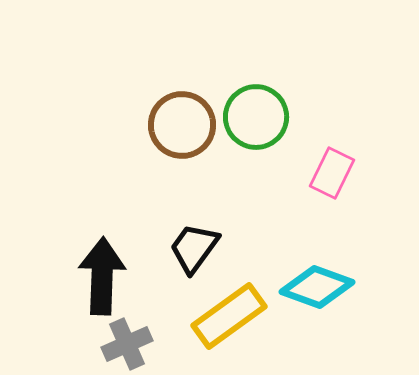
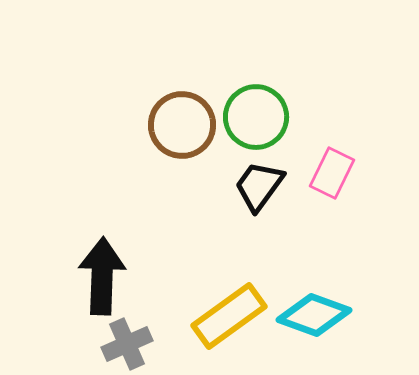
black trapezoid: moved 65 px right, 62 px up
cyan diamond: moved 3 px left, 28 px down
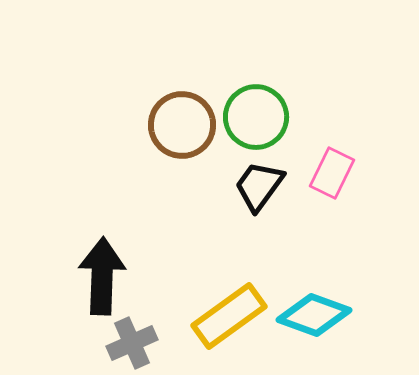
gray cross: moved 5 px right, 1 px up
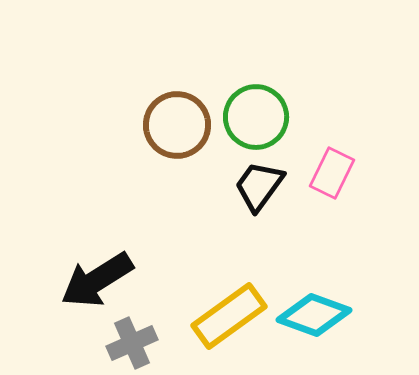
brown circle: moved 5 px left
black arrow: moved 5 px left, 4 px down; rotated 124 degrees counterclockwise
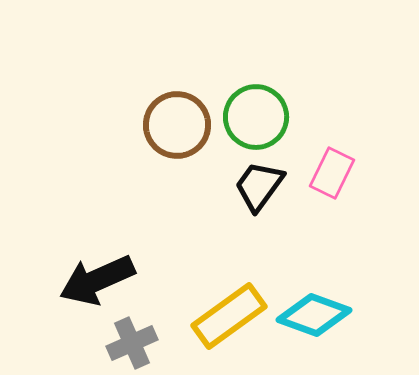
black arrow: rotated 8 degrees clockwise
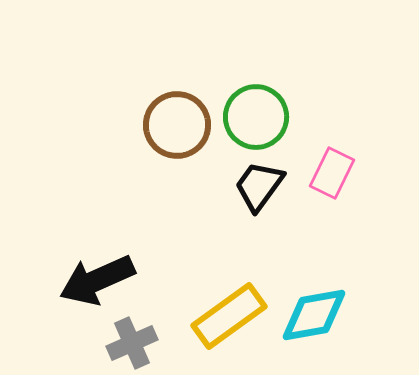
cyan diamond: rotated 30 degrees counterclockwise
